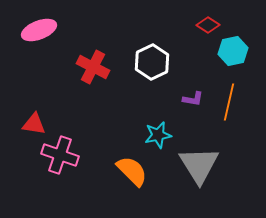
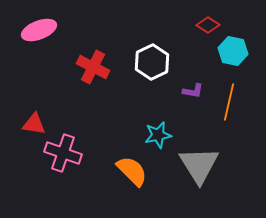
cyan hexagon: rotated 24 degrees clockwise
purple L-shape: moved 8 px up
pink cross: moved 3 px right, 2 px up
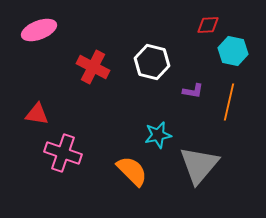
red diamond: rotated 35 degrees counterclockwise
white hexagon: rotated 20 degrees counterclockwise
red triangle: moved 3 px right, 10 px up
gray triangle: rotated 12 degrees clockwise
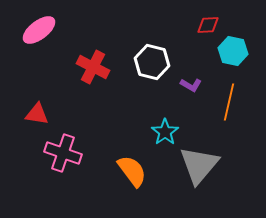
pink ellipse: rotated 16 degrees counterclockwise
purple L-shape: moved 2 px left, 6 px up; rotated 20 degrees clockwise
cyan star: moved 7 px right, 3 px up; rotated 24 degrees counterclockwise
orange semicircle: rotated 8 degrees clockwise
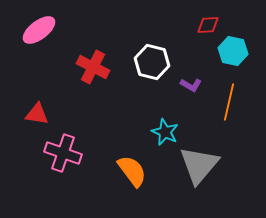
cyan star: rotated 12 degrees counterclockwise
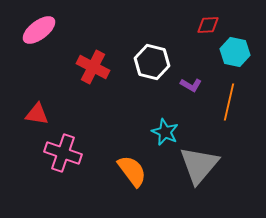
cyan hexagon: moved 2 px right, 1 px down
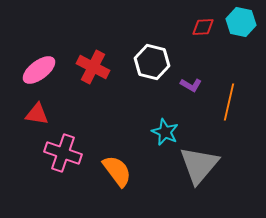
red diamond: moved 5 px left, 2 px down
pink ellipse: moved 40 px down
cyan hexagon: moved 6 px right, 30 px up
orange semicircle: moved 15 px left
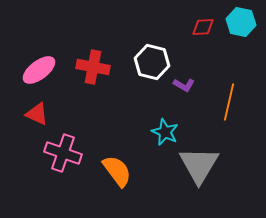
red cross: rotated 16 degrees counterclockwise
purple L-shape: moved 7 px left
red triangle: rotated 15 degrees clockwise
gray triangle: rotated 9 degrees counterclockwise
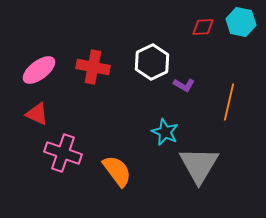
white hexagon: rotated 20 degrees clockwise
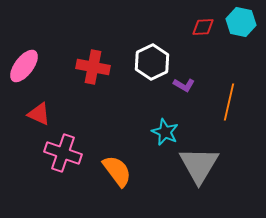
pink ellipse: moved 15 px left, 4 px up; rotated 16 degrees counterclockwise
red triangle: moved 2 px right
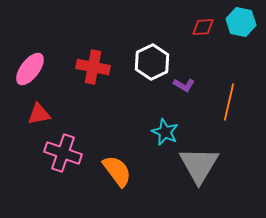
pink ellipse: moved 6 px right, 3 px down
red triangle: rotated 35 degrees counterclockwise
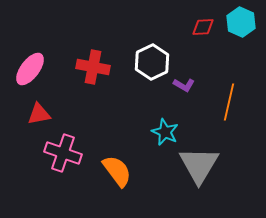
cyan hexagon: rotated 12 degrees clockwise
